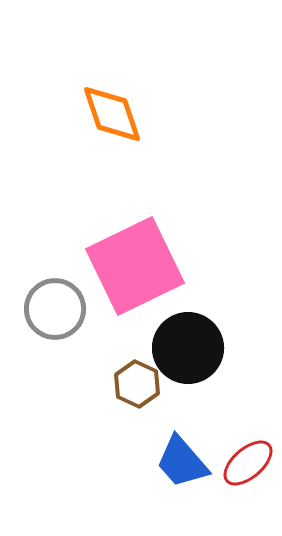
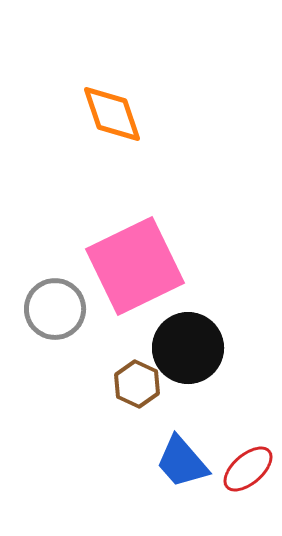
red ellipse: moved 6 px down
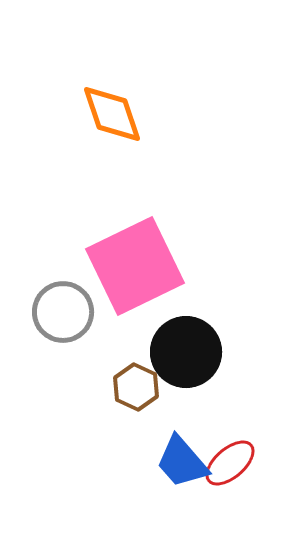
gray circle: moved 8 px right, 3 px down
black circle: moved 2 px left, 4 px down
brown hexagon: moved 1 px left, 3 px down
red ellipse: moved 18 px left, 6 px up
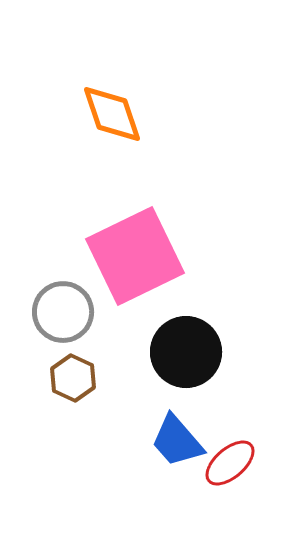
pink square: moved 10 px up
brown hexagon: moved 63 px left, 9 px up
blue trapezoid: moved 5 px left, 21 px up
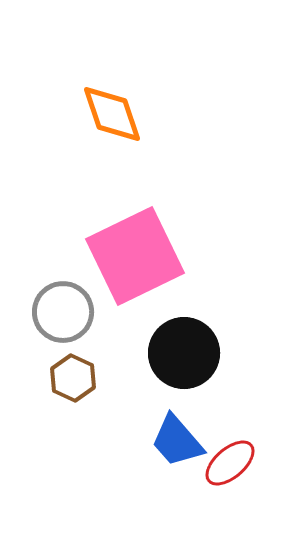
black circle: moved 2 px left, 1 px down
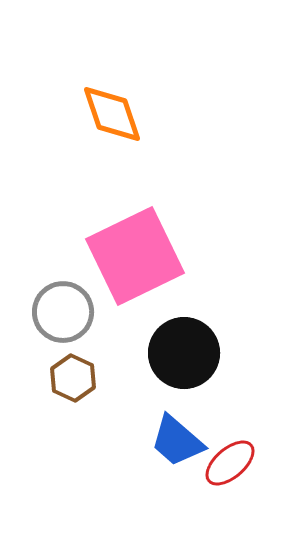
blue trapezoid: rotated 8 degrees counterclockwise
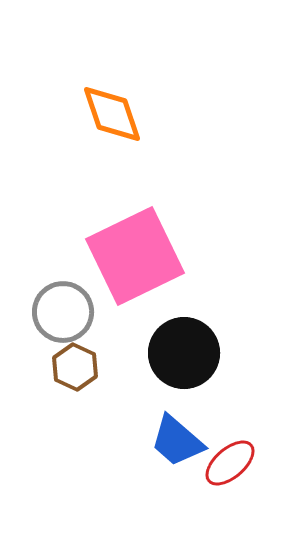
brown hexagon: moved 2 px right, 11 px up
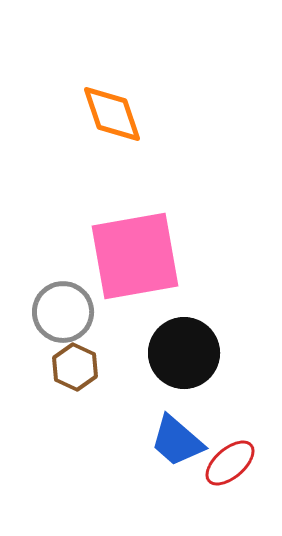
pink square: rotated 16 degrees clockwise
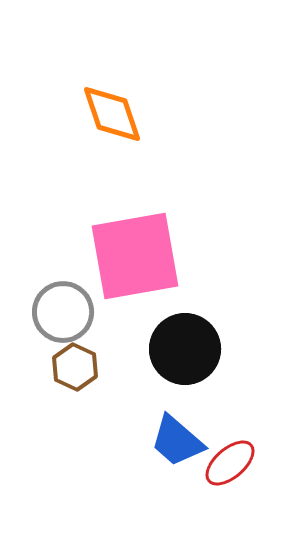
black circle: moved 1 px right, 4 px up
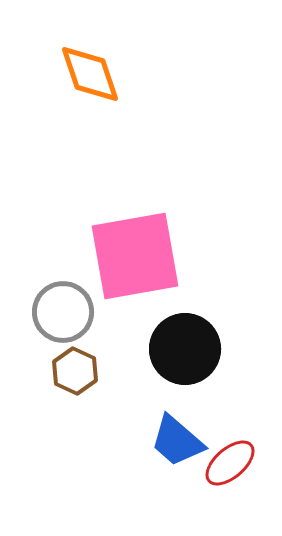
orange diamond: moved 22 px left, 40 px up
brown hexagon: moved 4 px down
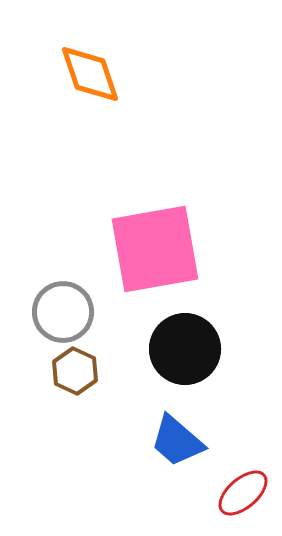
pink square: moved 20 px right, 7 px up
red ellipse: moved 13 px right, 30 px down
